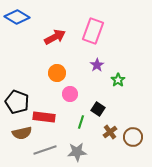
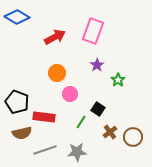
green line: rotated 16 degrees clockwise
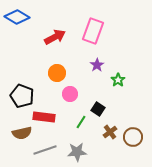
black pentagon: moved 5 px right, 6 px up
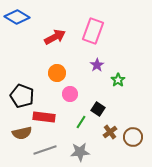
gray star: moved 3 px right
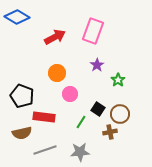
brown cross: rotated 24 degrees clockwise
brown circle: moved 13 px left, 23 px up
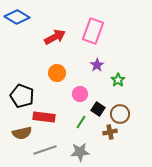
pink circle: moved 10 px right
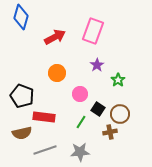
blue diamond: moved 4 px right; rotated 75 degrees clockwise
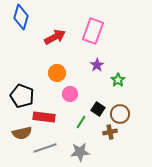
pink circle: moved 10 px left
gray line: moved 2 px up
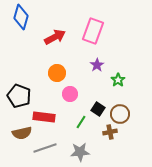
black pentagon: moved 3 px left
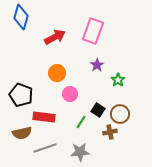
black pentagon: moved 2 px right, 1 px up
black square: moved 1 px down
